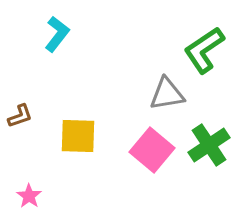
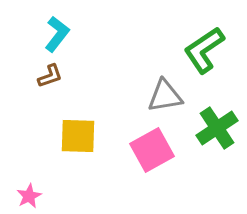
gray triangle: moved 2 px left, 2 px down
brown L-shape: moved 30 px right, 40 px up
green cross: moved 8 px right, 17 px up
pink square: rotated 21 degrees clockwise
pink star: rotated 10 degrees clockwise
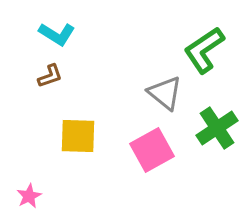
cyan L-shape: rotated 84 degrees clockwise
gray triangle: moved 3 px up; rotated 48 degrees clockwise
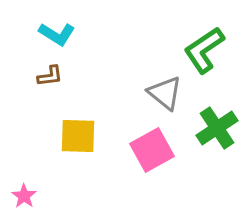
brown L-shape: rotated 12 degrees clockwise
pink star: moved 5 px left; rotated 10 degrees counterclockwise
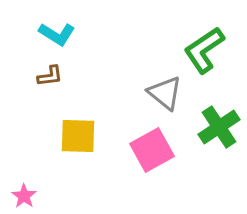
green cross: moved 2 px right, 1 px up
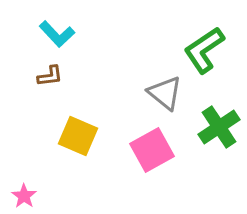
cyan L-shape: rotated 15 degrees clockwise
yellow square: rotated 21 degrees clockwise
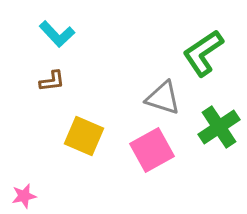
green L-shape: moved 1 px left, 3 px down
brown L-shape: moved 2 px right, 5 px down
gray triangle: moved 2 px left, 5 px down; rotated 21 degrees counterclockwise
yellow square: moved 6 px right
pink star: rotated 25 degrees clockwise
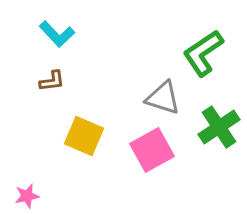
pink star: moved 3 px right
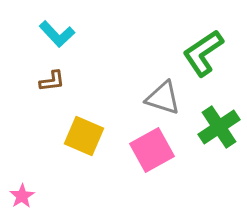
pink star: moved 5 px left; rotated 20 degrees counterclockwise
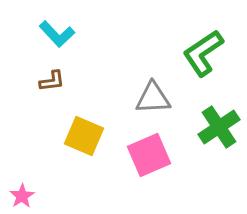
gray triangle: moved 10 px left; rotated 21 degrees counterclockwise
pink square: moved 3 px left, 5 px down; rotated 6 degrees clockwise
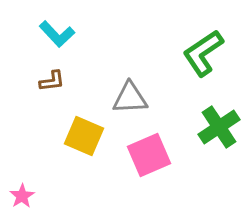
gray triangle: moved 23 px left
